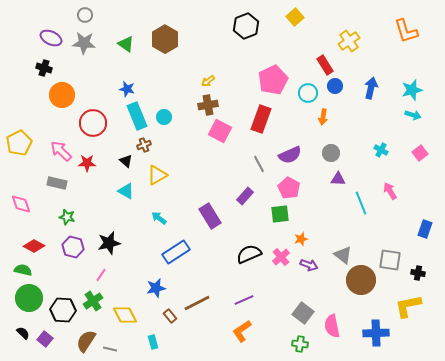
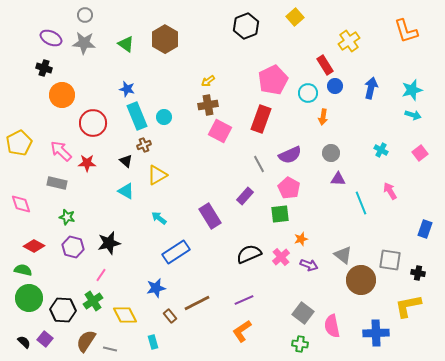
black semicircle at (23, 333): moved 1 px right, 9 px down
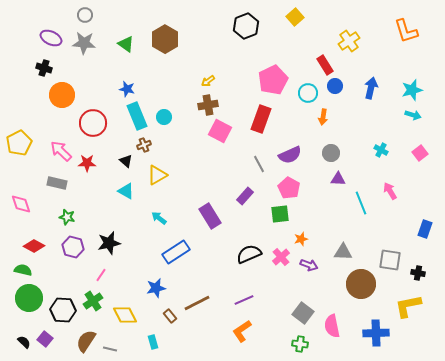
gray triangle at (343, 255): moved 3 px up; rotated 36 degrees counterclockwise
brown circle at (361, 280): moved 4 px down
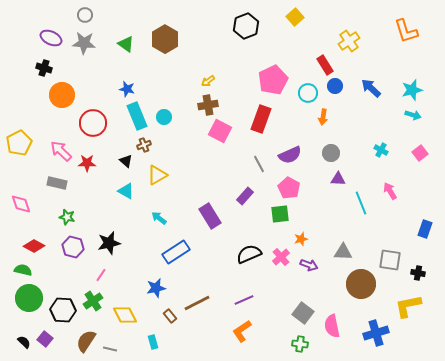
blue arrow at (371, 88): rotated 60 degrees counterclockwise
blue cross at (376, 333): rotated 15 degrees counterclockwise
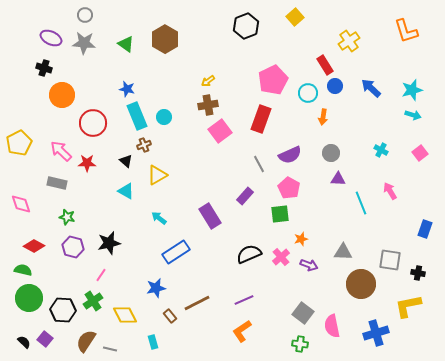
pink square at (220, 131): rotated 25 degrees clockwise
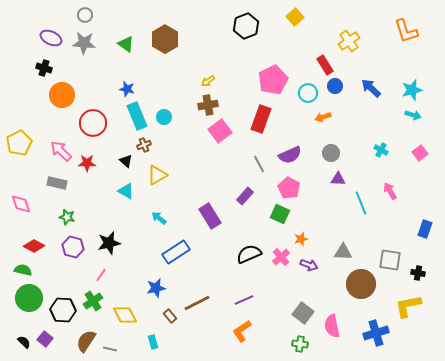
orange arrow at (323, 117): rotated 63 degrees clockwise
green square at (280, 214): rotated 30 degrees clockwise
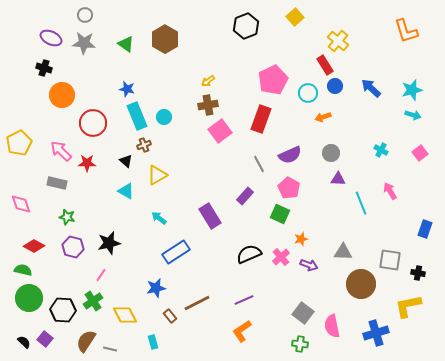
yellow cross at (349, 41): moved 11 px left; rotated 15 degrees counterclockwise
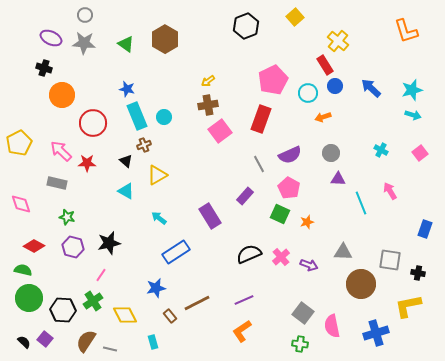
orange star at (301, 239): moved 6 px right, 17 px up
